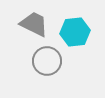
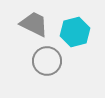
cyan hexagon: rotated 8 degrees counterclockwise
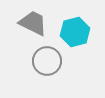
gray trapezoid: moved 1 px left, 1 px up
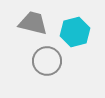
gray trapezoid: rotated 12 degrees counterclockwise
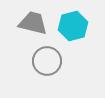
cyan hexagon: moved 2 px left, 6 px up
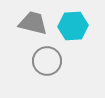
cyan hexagon: rotated 12 degrees clockwise
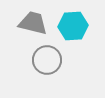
gray circle: moved 1 px up
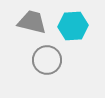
gray trapezoid: moved 1 px left, 1 px up
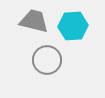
gray trapezoid: moved 2 px right, 1 px up
